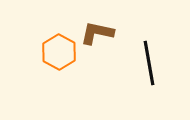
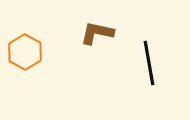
orange hexagon: moved 34 px left
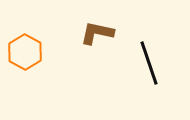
black line: rotated 9 degrees counterclockwise
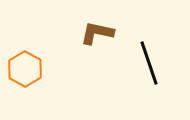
orange hexagon: moved 17 px down
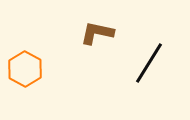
black line: rotated 51 degrees clockwise
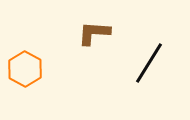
brown L-shape: moved 3 px left; rotated 8 degrees counterclockwise
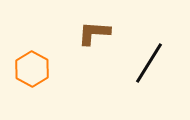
orange hexagon: moved 7 px right
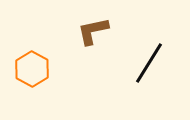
brown L-shape: moved 1 px left, 2 px up; rotated 16 degrees counterclockwise
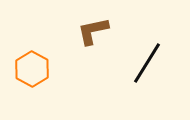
black line: moved 2 px left
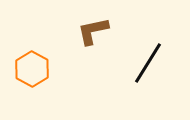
black line: moved 1 px right
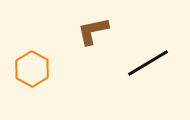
black line: rotated 27 degrees clockwise
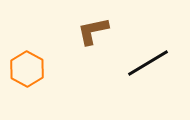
orange hexagon: moved 5 px left
